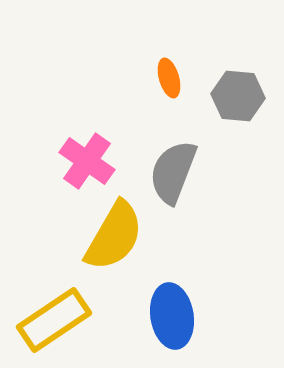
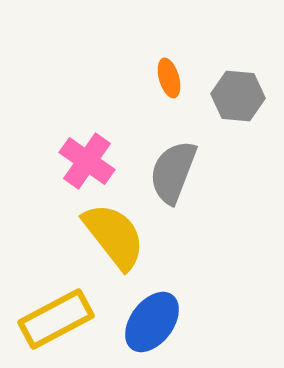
yellow semicircle: rotated 68 degrees counterclockwise
blue ellipse: moved 20 px left, 6 px down; rotated 46 degrees clockwise
yellow rectangle: moved 2 px right, 1 px up; rotated 6 degrees clockwise
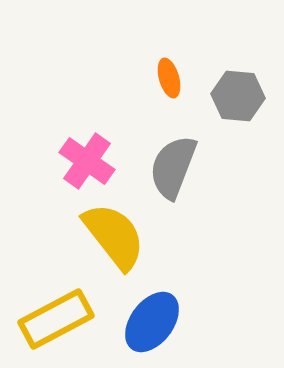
gray semicircle: moved 5 px up
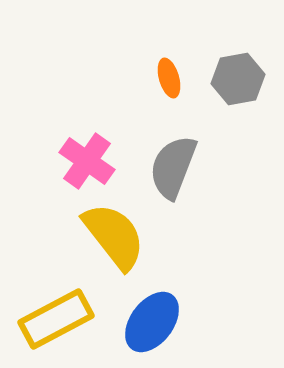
gray hexagon: moved 17 px up; rotated 15 degrees counterclockwise
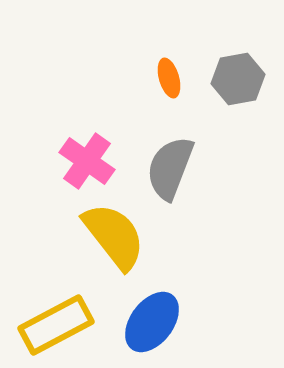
gray semicircle: moved 3 px left, 1 px down
yellow rectangle: moved 6 px down
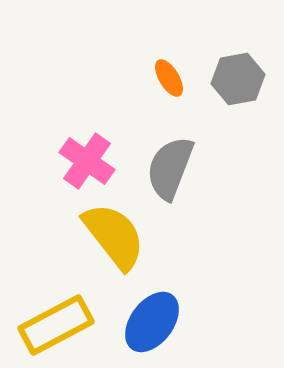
orange ellipse: rotated 15 degrees counterclockwise
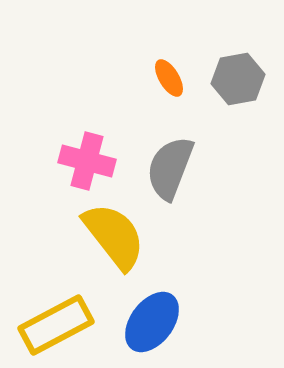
pink cross: rotated 20 degrees counterclockwise
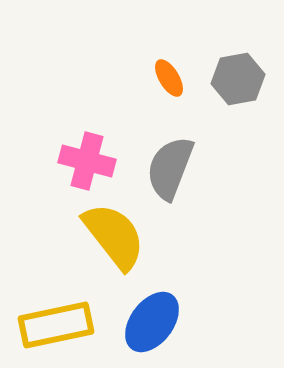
yellow rectangle: rotated 16 degrees clockwise
